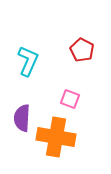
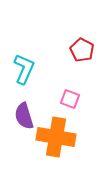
cyan L-shape: moved 4 px left, 8 px down
purple semicircle: moved 2 px right, 2 px up; rotated 20 degrees counterclockwise
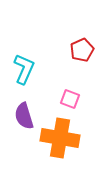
red pentagon: rotated 20 degrees clockwise
orange cross: moved 4 px right, 1 px down
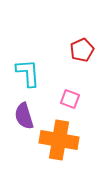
cyan L-shape: moved 4 px right, 4 px down; rotated 28 degrees counterclockwise
orange cross: moved 1 px left, 2 px down
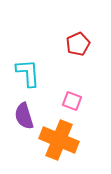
red pentagon: moved 4 px left, 6 px up
pink square: moved 2 px right, 2 px down
orange cross: rotated 12 degrees clockwise
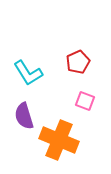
red pentagon: moved 18 px down
cyan L-shape: rotated 152 degrees clockwise
pink square: moved 13 px right
